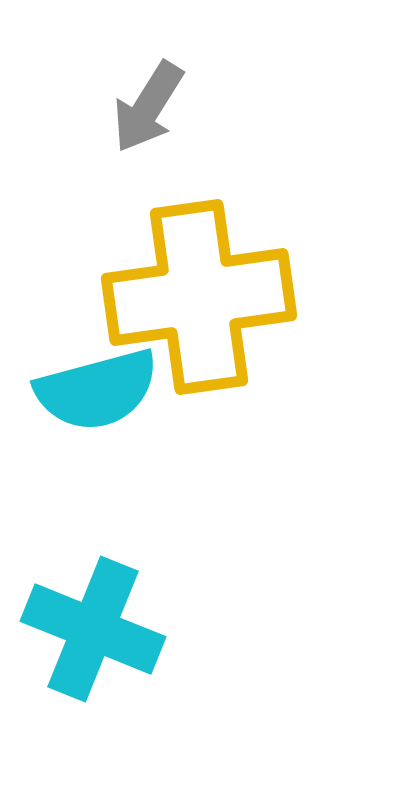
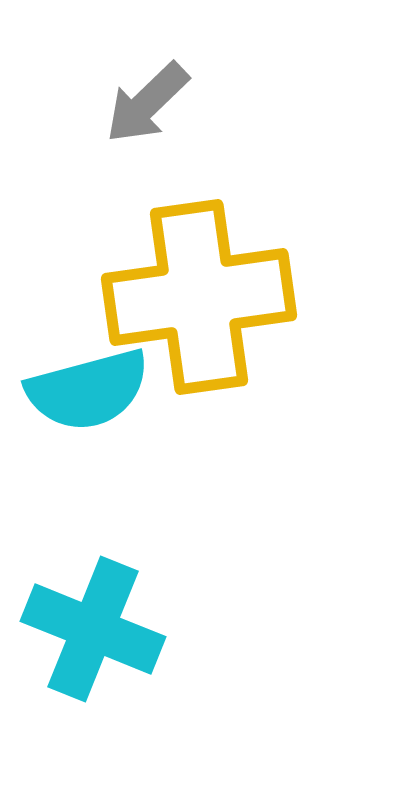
gray arrow: moved 1 px left, 4 px up; rotated 14 degrees clockwise
cyan semicircle: moved 9 px left
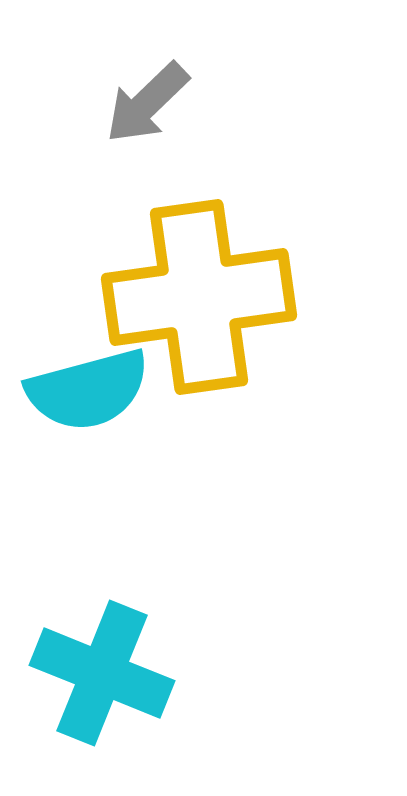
cyan cross: moved 9 px right, 44 px down
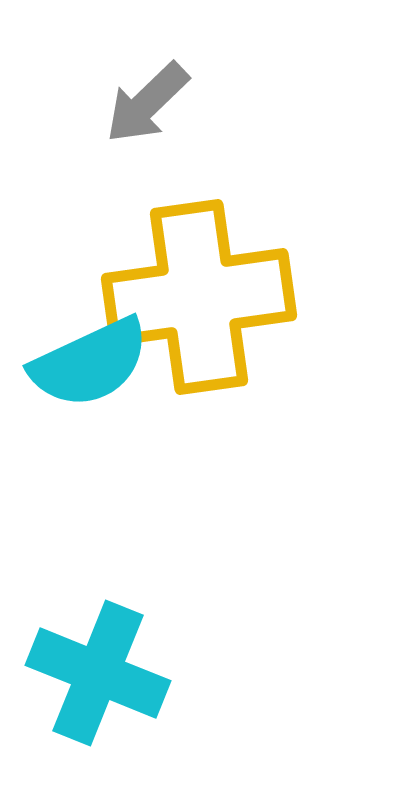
cyan semicircle: moved 2 px right, 27 px up; rotated 10 degrees counterclockwise
cyan cross: moved 4 px left
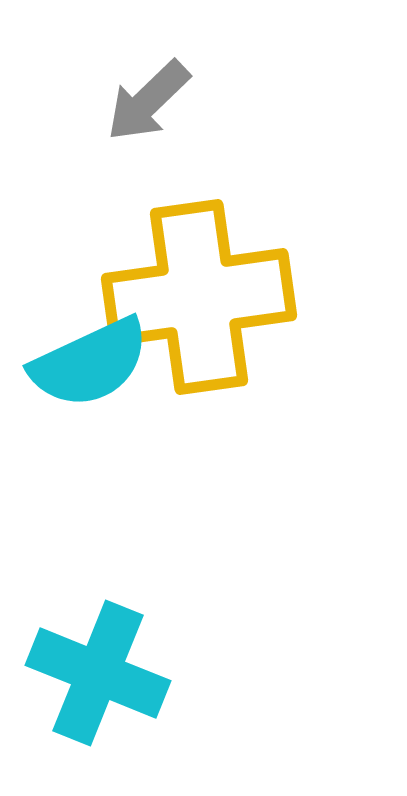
gray arrow: moved 1 px right, 2 px up
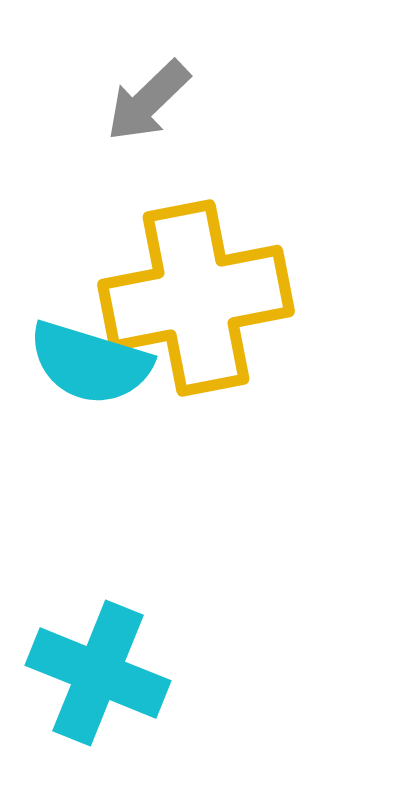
yellow cross: moved 3 px left, 1 px down; rotated 3 degrees counterclockwise
cyan semicircle: rotated 42 degrees clockwise
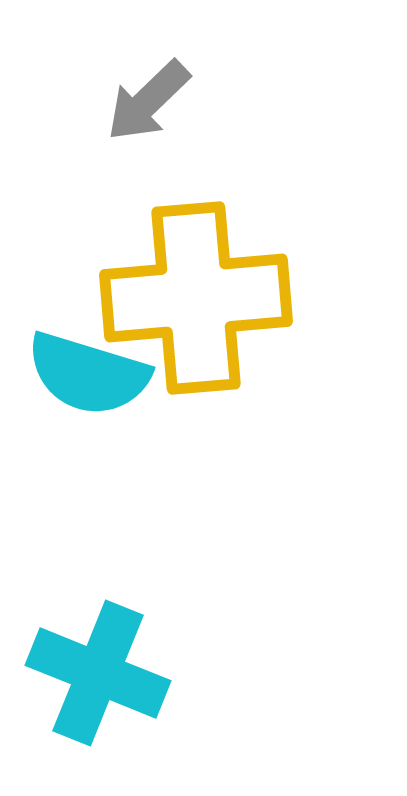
yellow cross: rotated 6 degrees clockwise
cyan semicircle: moved 2 px left, 11 px down
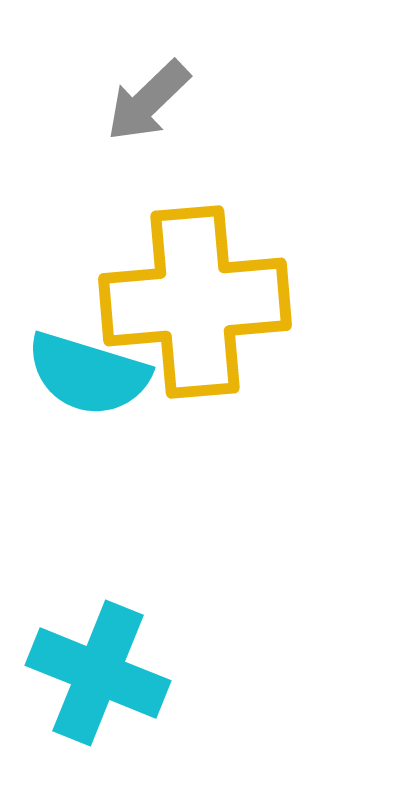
yellow cross: moved 1 px left, 4 px down
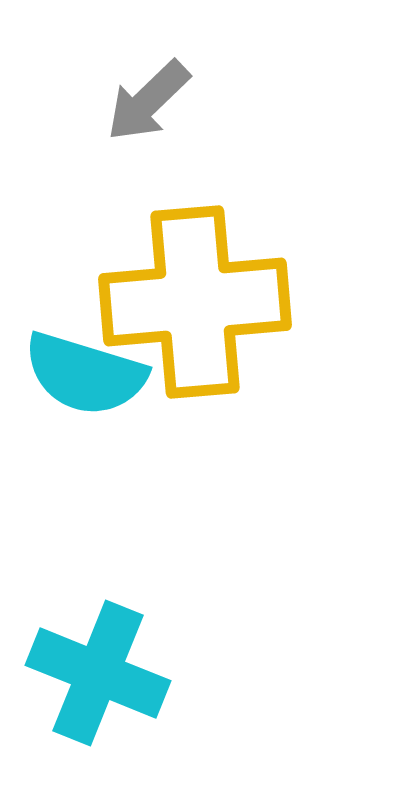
cyan semicircle: moved 3 px left
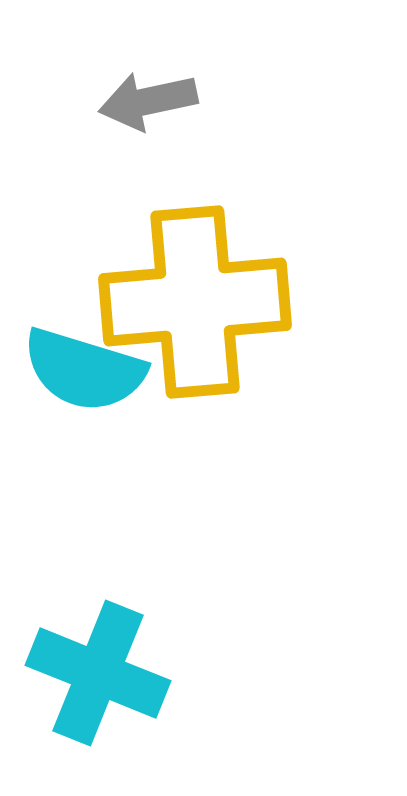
gray arrow: rotated 32 degrees clockwise
cyan semicircle: moved 1 px left, 4 px up
